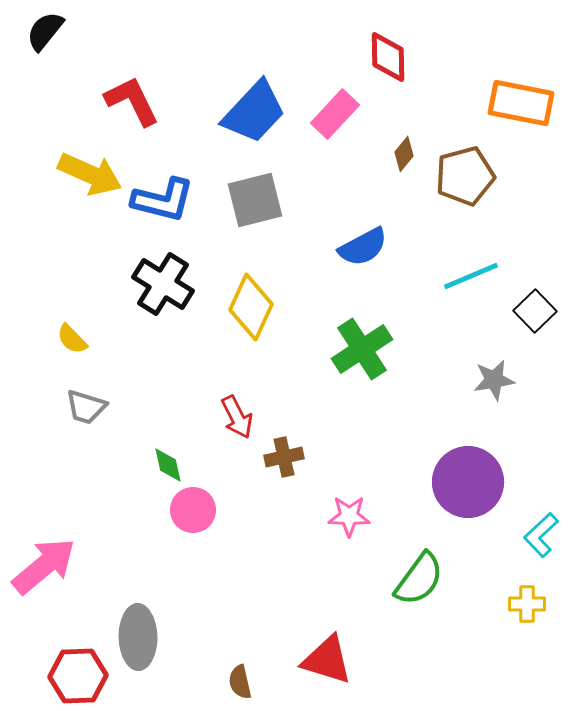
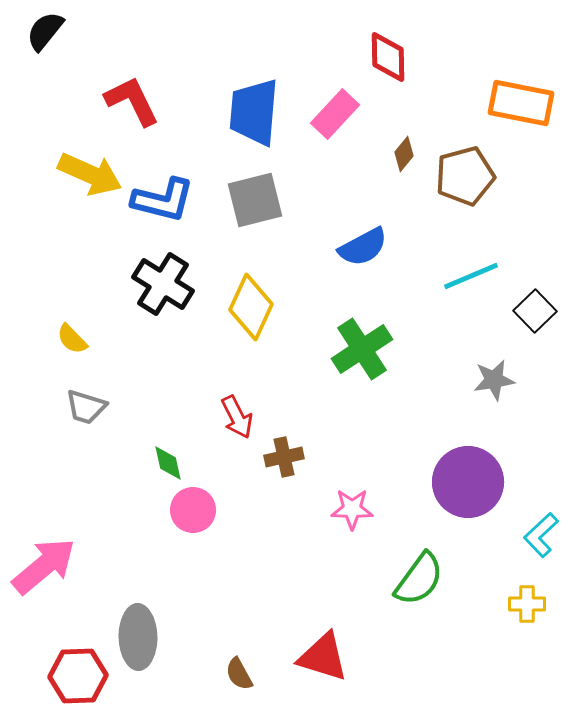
blue trapezoid: rotated 142 degrees clockwise
green diamond: moved 2 px up
pink star: moved 3 px right, 7 px up
red triangle: moved 4 px left, 3 px up
brown semicircle: moved 1 px left, 8 px up; rotated 16 degrees counterclockwise
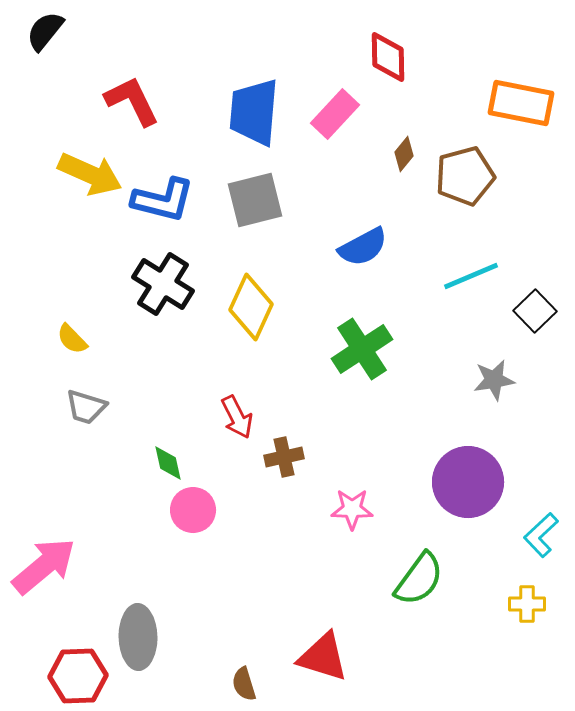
brown semicircle: moved 5 px right, 10 px down; rotated 12 degrees clockwise
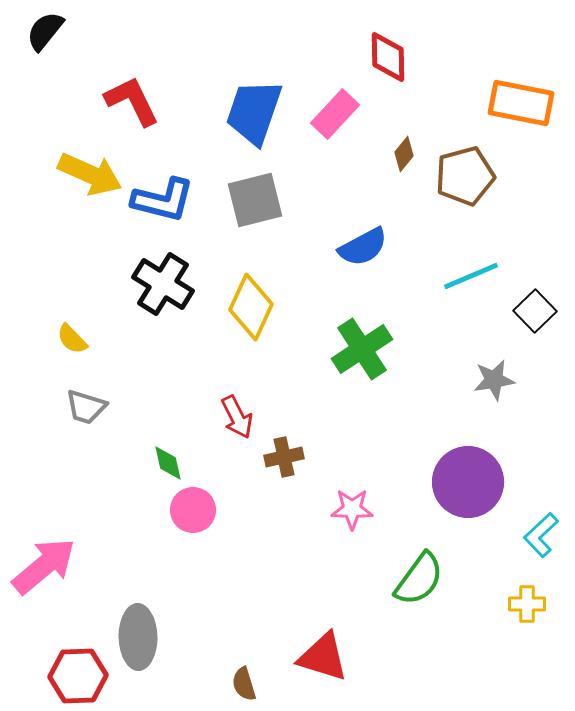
blue trapezoid: rotated 14 degrees clockwise
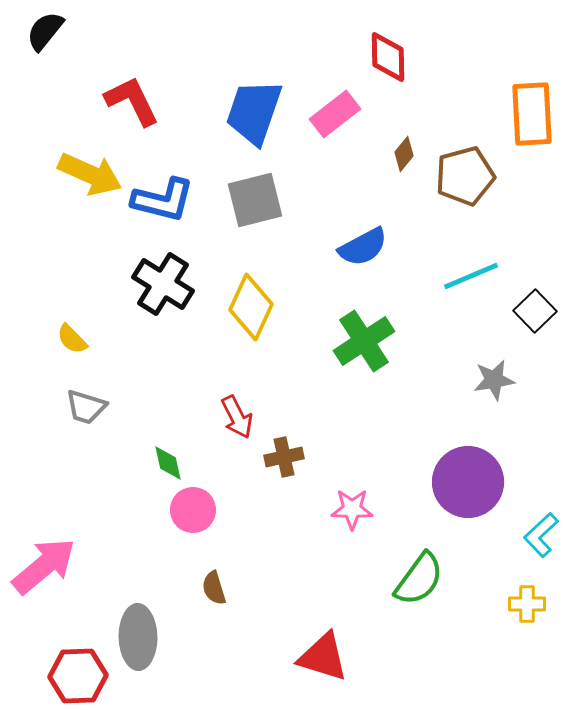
orange rectangle: moved 11 px right, 11 px down; rotated 76 degrees clockwise
pink rectangle: rotated 9 degrees clockwise
green cross: moved 2 px right, 8 px up
brown semicircle: moved 30 px left, 96 px up
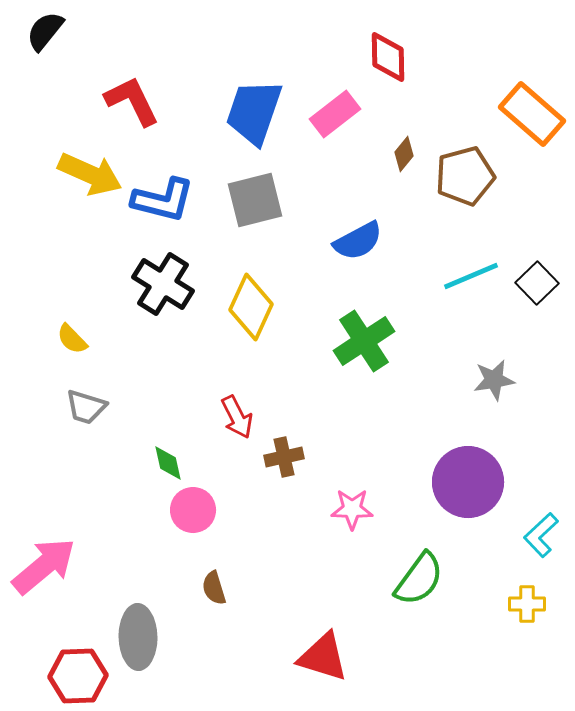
orange rectangle: rotated 46 degrees counterclockwise
blue semicircle: moved 5 px left, 6 px up
black square: moved 2 px right, 28 px up
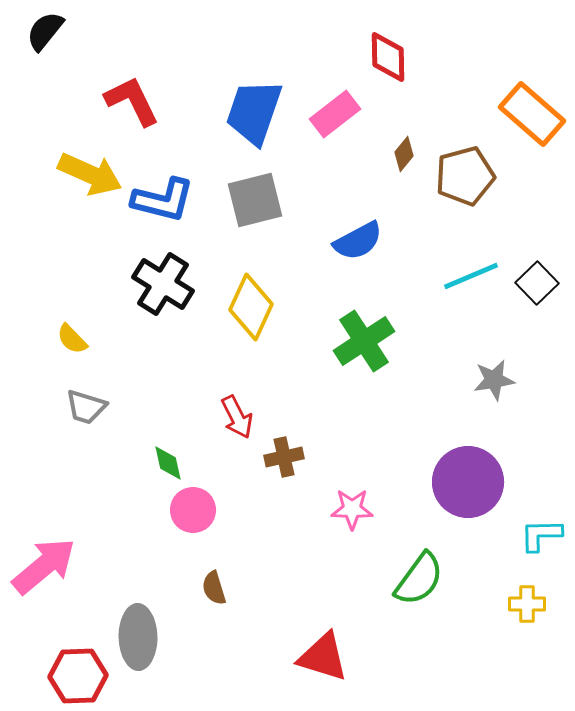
cyan L-shape: rotated 42 degrees clockwise
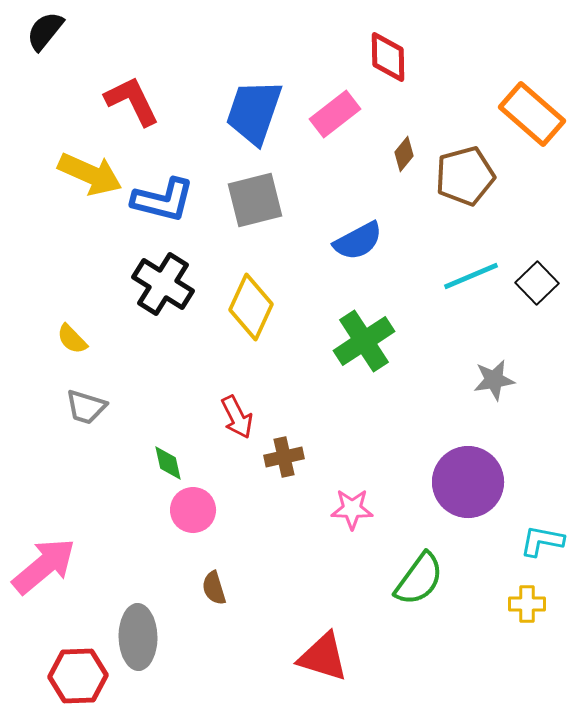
cyan L-shape: moved 1 px right, 6 px down; rotated 12 degrees clockwise
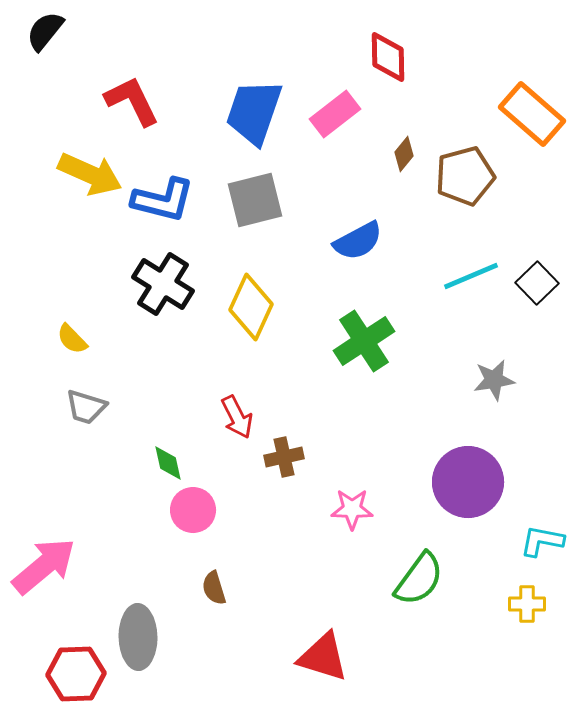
red hexagon: moved 2 px left, 2 px up
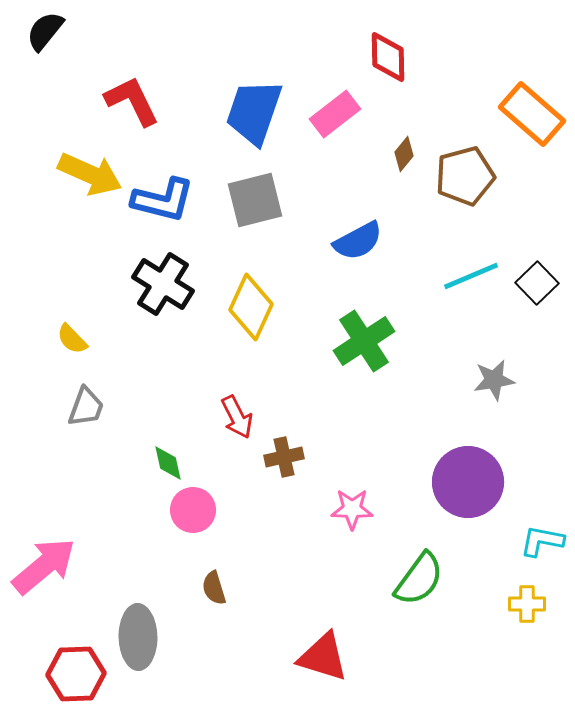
gray trapezoid: rotated 87 degrees counterclockwise
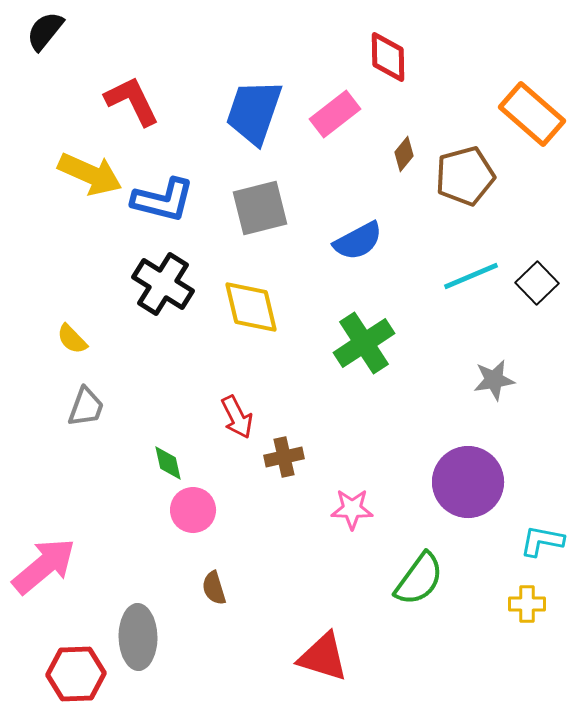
gray square: moved 5 px right, 8 px down
yellow diamond: rotated 38 degrees counterclockwise
green cross: moved 2 px down
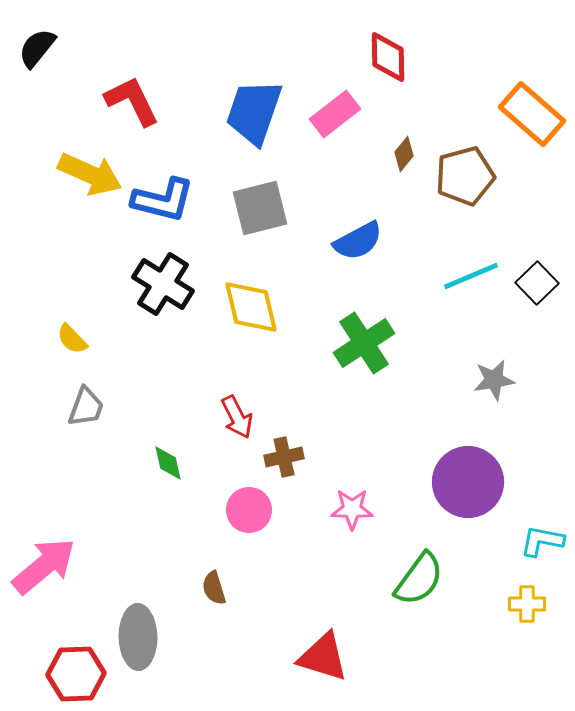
black semicircle: moved 8 px left, 17 px down
pink circle: moved 56 px right
